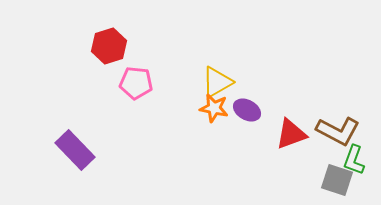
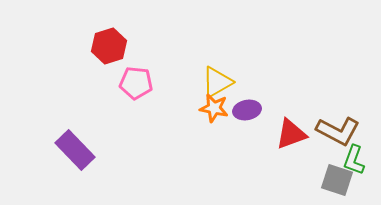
purple ellipse: rotated 40 degrees counterclockwise
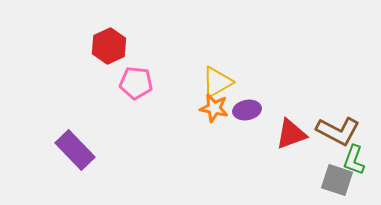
red hexagon: rotated 8 degrees counterclockwise
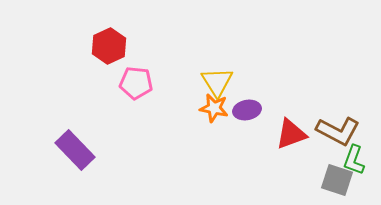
yellow triangle: rotated 32 degrees counterclockwise
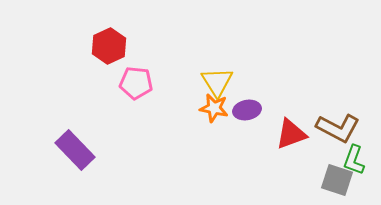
brown L-shape: moved 3 px up
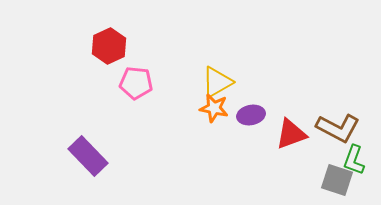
yellow triangle: rotated 32 degrees clockwise
purple ellipse: moved 4 px right, 5 px down
purple rectangle: moved 13 px right, 6 px down
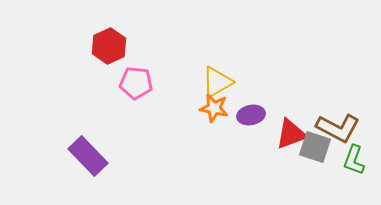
gray square: moved 22 px left, 33 px up
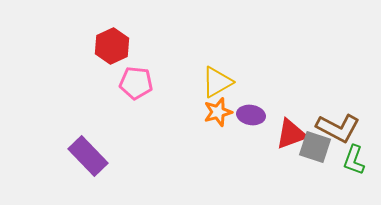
red hexagon: moved 3 px right
orange star: moved 4 px right, 4 px down; rotated 28 degrees counterclockwise
purple ellipse: rotated 20 degrees clockwise
